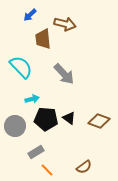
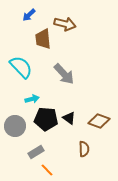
blue arrow: moved 1 px left
brown semicircle: moved 18 px up; rotated 56 degrees counterclockwise
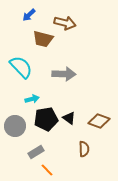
brown arrow: moved 1 px up
brown trapezoid: rotated 70 degrees counterclockwise
gray arrow: rotated 45 degrees counterclockwise
black pentagon: rotated 15 degrees counterclockwise
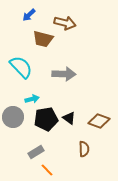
gray circle: moved 2 px left, 9 px up
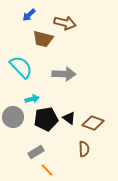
brown diamond: moved 6 px left, 2 px down
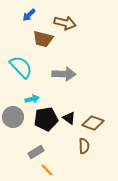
brown semicircle: moved 3 px up
